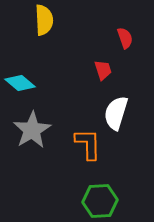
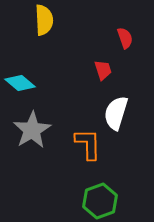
green hexagon: rotated 16 degrees counterclockwise
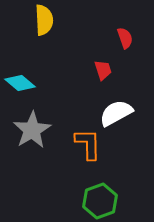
white semicircle: rotated 44 degrees clockwise
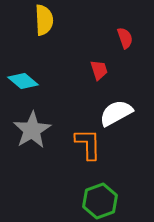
red trapezoid: moved 4 px left
cyan diamond: moved 3 px right, 2 px up
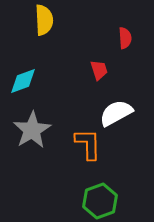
red semicircle: rotated 15 degrees clockwise
cyan diamond: rotated 60 degrees counterclockwise
